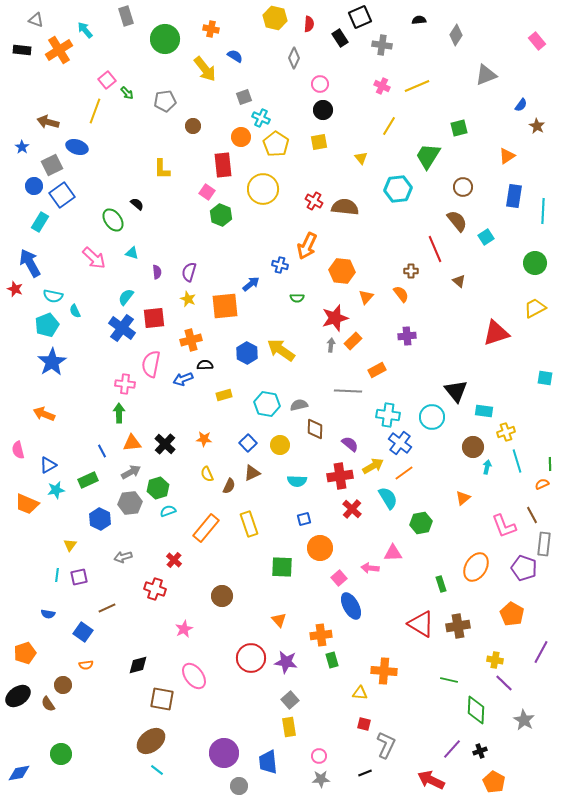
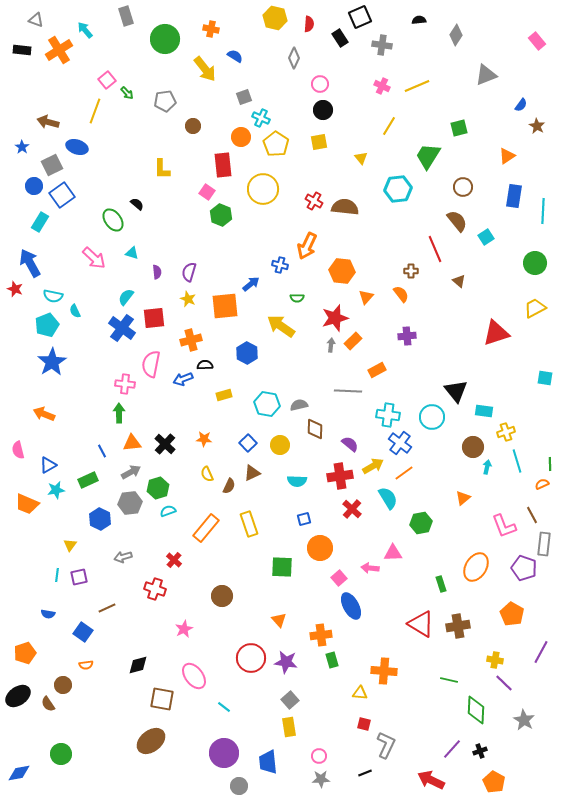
yellow arrow at (281, 350): moved 24 px up
cyan line at (157, 770): moved 67 px right, 63 px up
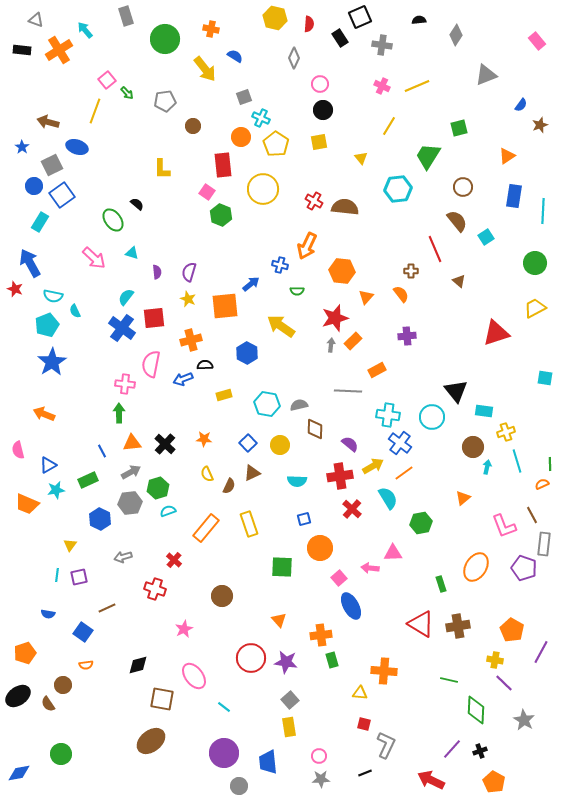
brown star at (537, 126): moved 3 px right, 1 px up; rotated 21 degrees clockwise
green semicircle at (297, 298): moved 7 px up
orange pentagon at (512, 614): moved 16 px down
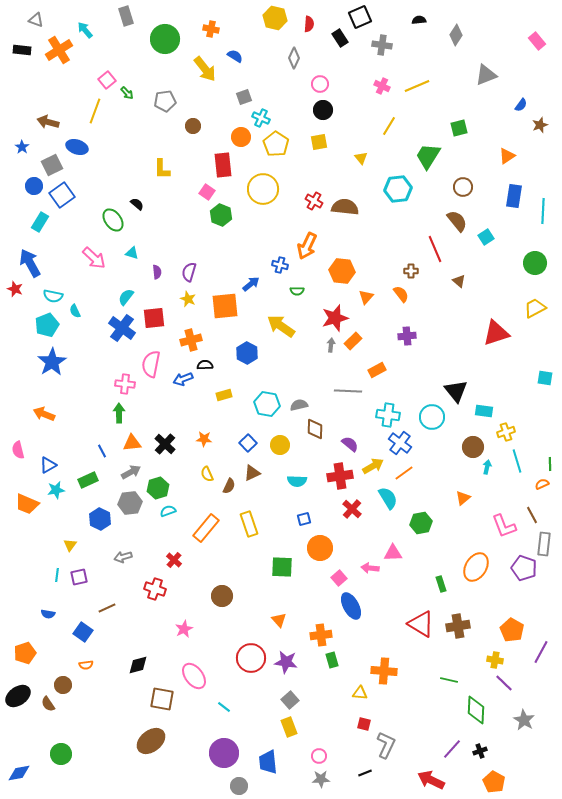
yellow rectangle at (289, 727): rotated 12 degrees counterclockwise
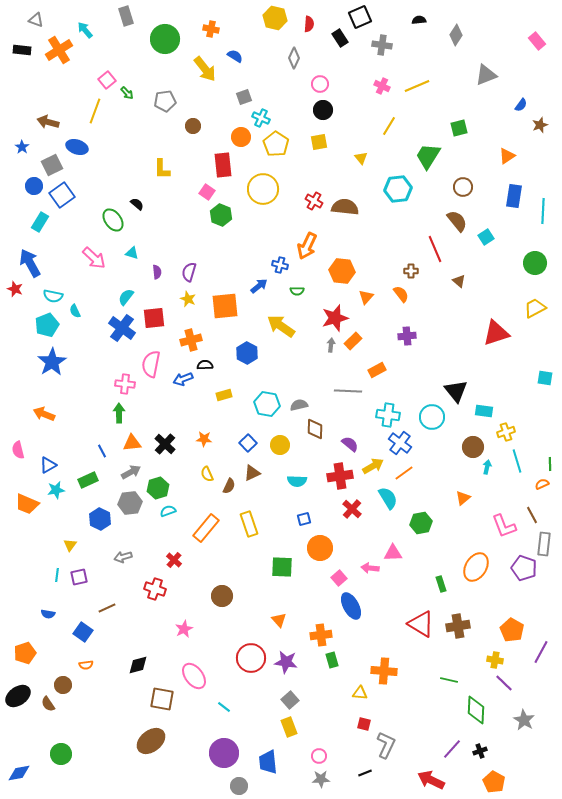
blue arrow at (251, 284): moved 8 px right, 2 px down
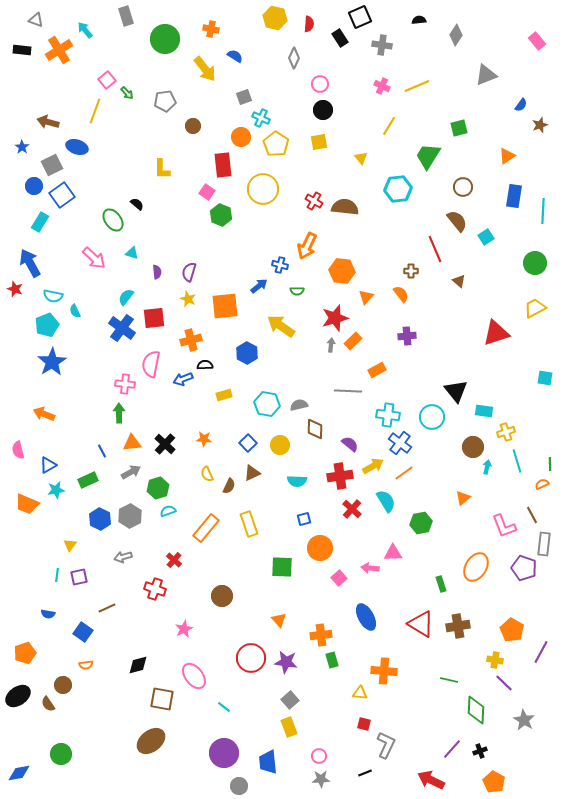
cyan semicircle at (388, 498): moved 2 px left, 3 px down
gray hexagon at (130, 503): moved 13 px down; rotated 20 degrees counterclockwise
blue ellipse at (351, 606): moved 15 px right, 11 px down
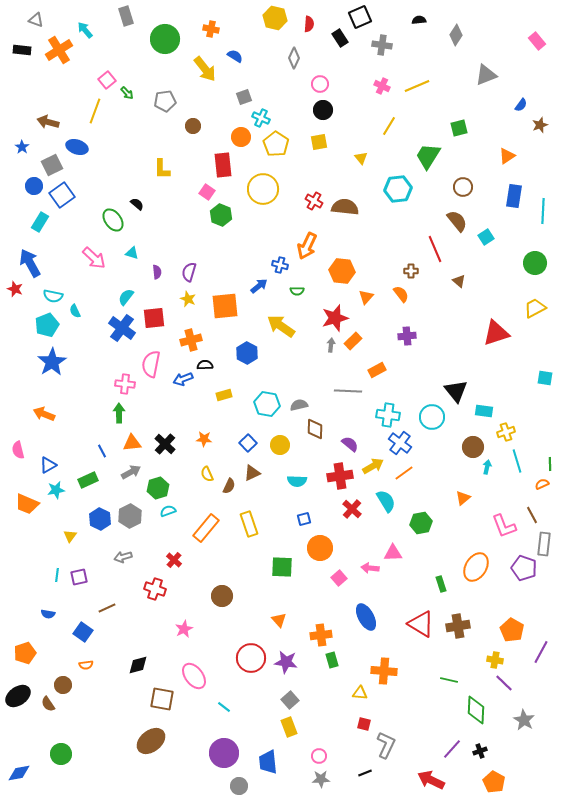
yellow triangle at (70, 545): moved 9 px up
